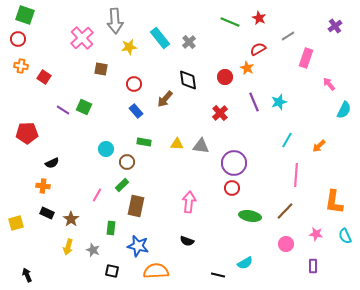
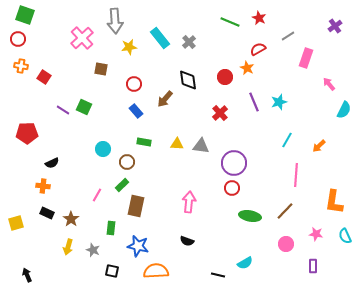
cyan circle at (106, 149): moved 3 px left
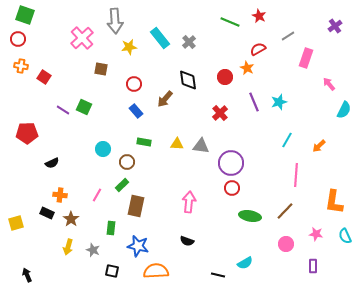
red star at (259, 18): moved 2 px up
purple circle at (234, 163): moved 3 px left
orange cross at (43, 186): moved 17 px right, 9 px down
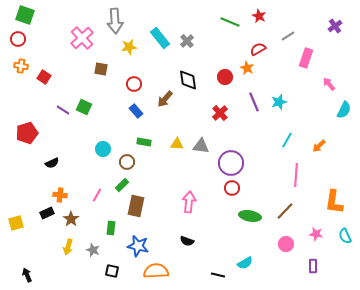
gray cross at (189, 42): moved 2 px left, 1 px up
red pentagon at (27, 133): rotated 15 degrees counterclockwise
black rectangle at (47, 213): rotated 48 degrees counterclockwise
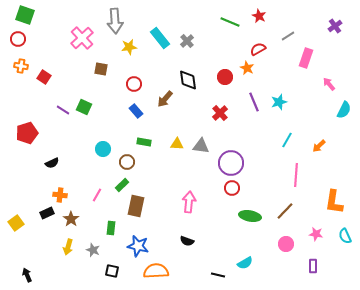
yellow square at (16, 223): rotated 21 degrees counterclockwise
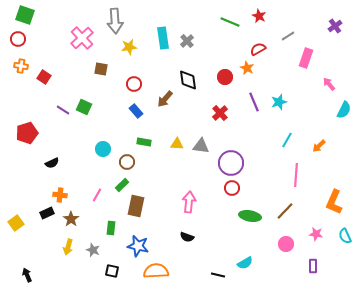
cyan rectangle at (160, 38): moved 3 px right; rotated 30 degrees clockwise
orange L-shape at (334, 202): rotated 15 degrees clockwise
black semicircle at (187, 241): moved 4 px up
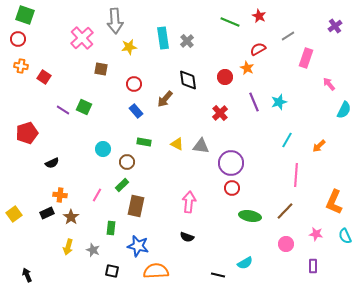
yellow triangle at (177, 144): rotated 24 degrees clockwise
brown star at (71, 219): moved 2 px up
yellow square at (16, 223): moved 2 px left, 9 px up
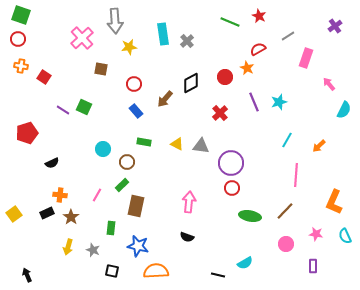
green square at (25, 15): moved 4 px left
cyan rectangle at (163, 38): moved 4 px up
black diamond at (188, 80): moved 3 px right, 3 px down; rotated 70 degrees clockwise
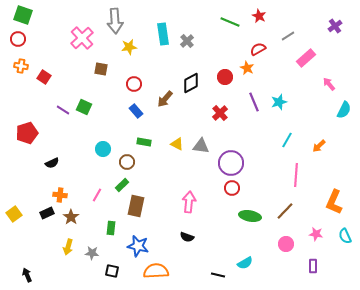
green square at (21, 15): moved 2 px right
pink rectangle at (306, 58): rotated 30 degrees clockwise
gray star at (93, 250): moved 1 px left, 3 px down; rotated 16 degrees counterclockwise
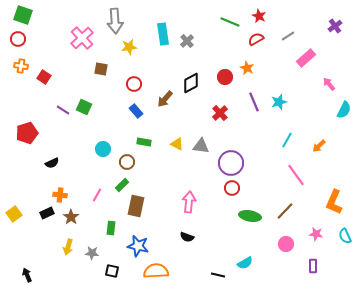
red semicircle at (258, 49): moved 2 px left, 10 px up
pink line at (296, 175): rotated 40 degrees counterclockwise
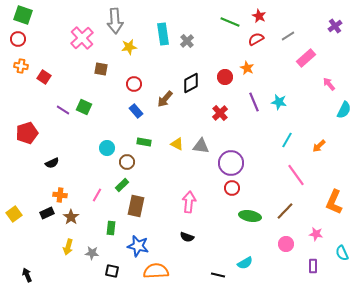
cyan star at (279, 102): rotated 28 degrees clockwise
cyan circle at (103, 149): moved 4 px right, 1 px up
cyan semicircle at (345, 236): moved 3 px left, 17 px down
